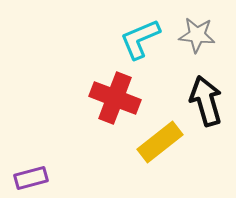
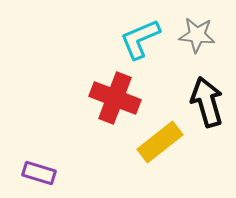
black arrow: moved 1 px right, 1 px down
purple rectangle: moved 8 px right, 5 px up; rotated 32 degrees clockwise
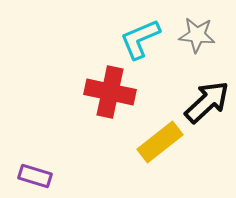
red cross: moved 5 px left, 6 px up; rotated 9 degrees counterclockwise
black arrow: rotated 63 degrees clockwise
purple rectangle: moved 4 px left, 3 px down
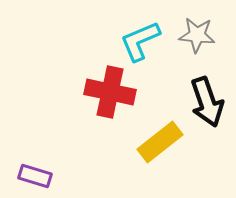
cyan L-shape: moved 2 px down
black arrow: rotated 114 degrees clockwise
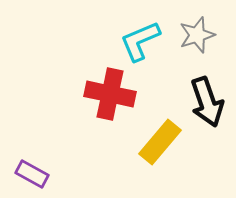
gray star: rotated 24 degrees counterclockwise
red cross: moved 2 px down
yellow rectangle: rotated 12 degrees counterclockwise
purple rectangle: moved 3 px left, 2 px up; rotated 12 degrees clockwise
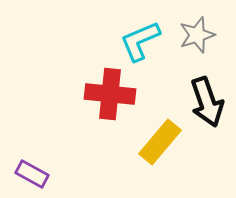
red cross: rotated 6 degrees counterclockwise
